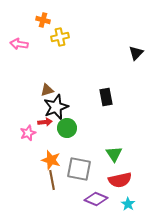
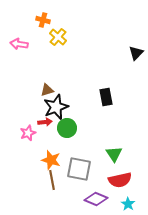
yellow cross: moved 2 px left; rotated 36 degrees counterclockwise
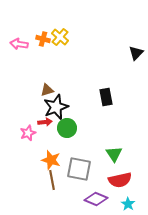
orange cross: moved 19 px down
yellow cross: moved 2 px right
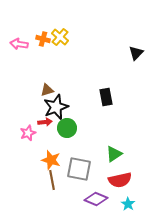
green triangle: rotated 30 degrees clockwise
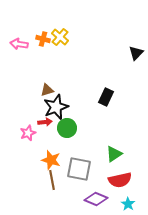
black rectangle: rotated 36 degrees clockwise
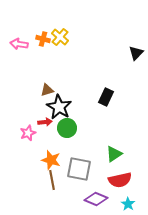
black star: moved 3 px right; rotated 20 degrees counterclockwise
